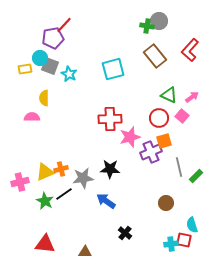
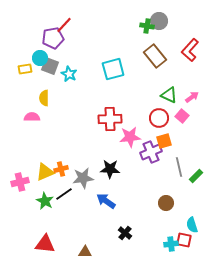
pink star: rotated 10 degrees clockwise
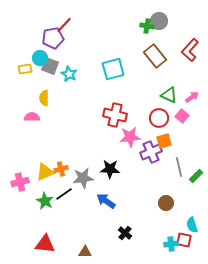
red cross: moved 5 px right, 4 px up; rotated 15 degrees clockwise
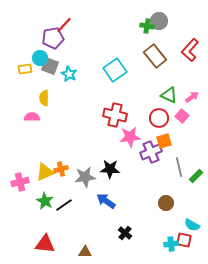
cyan square: moved 2 px right, 1 px down; rotated 20 degrees counterclockwise
gray star: moved 2 px right, 1 px up
black line: moved 11 px down
cyan semicircle: rotated 42 degrees counterclockwise
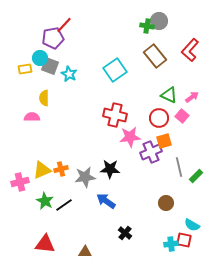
yellow triangle: moved 3 px left, 2 px up
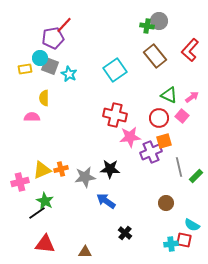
black line: moved 27 px left, 8 px down
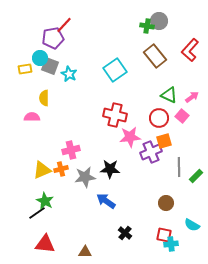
gray line: rotated 12 degrees clockwise
pink cross: moved 51 px right, 32 px up
red square: moved 20 px left, 5 px up
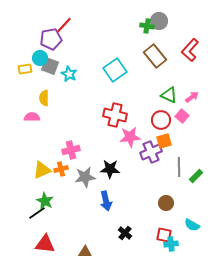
purple pentagon: moved 2 px left, 1 px down
red circle: moved 2 px right, 2 px down
blue arrow: rotated 138 degrees counterclockwise
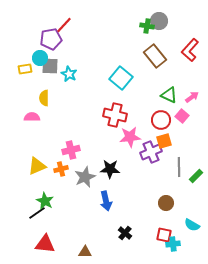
gray square: rotated 18 degrees counterclockwise
cyan square: moved 6 px right, 8 px down; rotated 15 degrees counterclockwise
yellow triangle: moved 5 px left, 4 px up
gray star: rotated 15 degrees counterclockwise
cyan cross: moved 2 px right
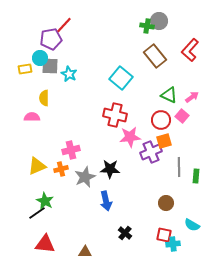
green rectangle: rotated 40 degrees counterclockwise
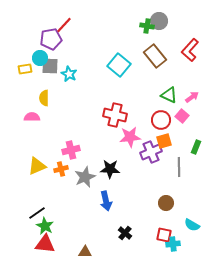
cyan square: moved 2 px left, 13 px up
green rectangle: moved 29 px up; rotated 16 degrees clockwise
green star: moved 25 px down
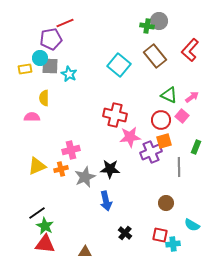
red line: moved 1 px right, 2 px up; rotated 24 degrees clockwise
red square: moved 4 px left
